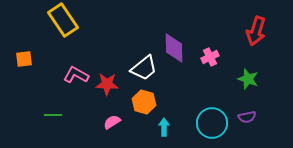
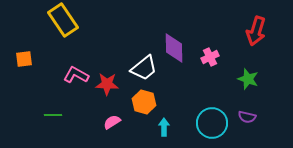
purple semicircle: rotated 24 degrees clockwise
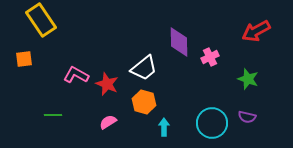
yellow rectangle: moved 22 px left
red arrow: rotated 44 degrees clockwise
purple diamond: moved 5 px right, 6 px up
red star: rotated 20 degrees clockwise
pink semicircle: moved 4 px left
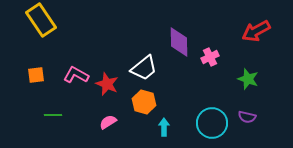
orange square: moved 12 px right, 16 px down
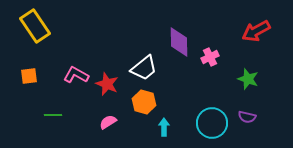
yellow rectangle: moved 6 px left, 6 px down
orange square: moved 7 px left, 1 px down
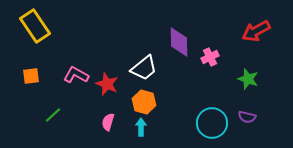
orange square: moved 2 px right
green line: rotated 42 degrees counterclockwise
pink semicircle: rotated 42 degrees counterclockwise
cyan arrow: moved 23 px left
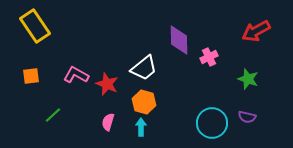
purple diamond: moved 2 px up
pink cross: moved 1 px left
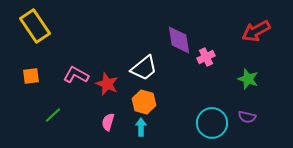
purple diamond: rotated 8 degrees counterclockwise
pink cross: moved 3 px left
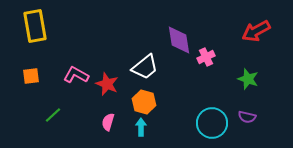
yellow rectangle: rotated 24 degrees clockwise
white trapezoid: moved 1 px right, 1 px up
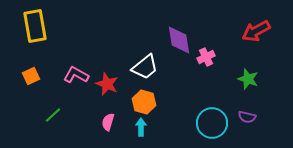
orange square: rotated 18 degrees counterclockwise
